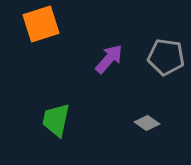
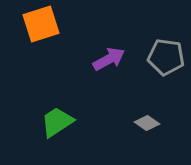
purple arrow: rotated 20 degrees clockwise
green trapezoid: moved 1 px right, 2 px down; rotated 45 degrees clockwise
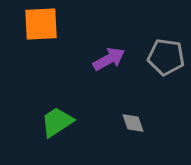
orange square: rotated 15 degrees clockwise
gray diamond: moved 14 px left; rotated 35 degrees clockwise
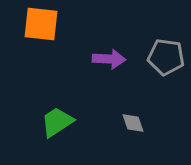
orange square: rotated 9 degrees clockwise
purple arrow: rotated 32 degrees clockwise
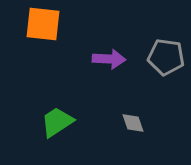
orange square: moved 2 px right
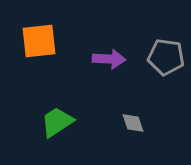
orange square: moved 4 px left, 17 px down; rotated 12 degrees counterclockwise
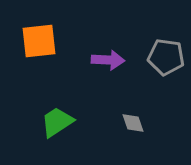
purple arrow: moved 1 px left, 1 px down
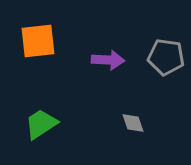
orange square: moved 1 px left
green trapezoid: moved 16 px left, 2 px down
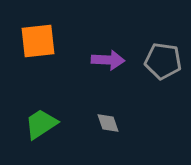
gray pentagon: moved 3 px left, 4 px down
gray diamond: moved 25 px left
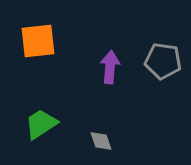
purple arrow: moved 2 px right, 7 px down; rotated 88 degrees counterclockwise
gray diamond: moved 7 px left, 18 px down
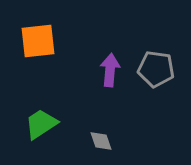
gray pentagon: moved 7 px left, 8 px down
purple arrow: moved 3 px down
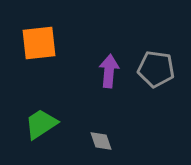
orange square: moved 1 px right, 2 px down
purple arrow: moved 1 px left, 1 px down
